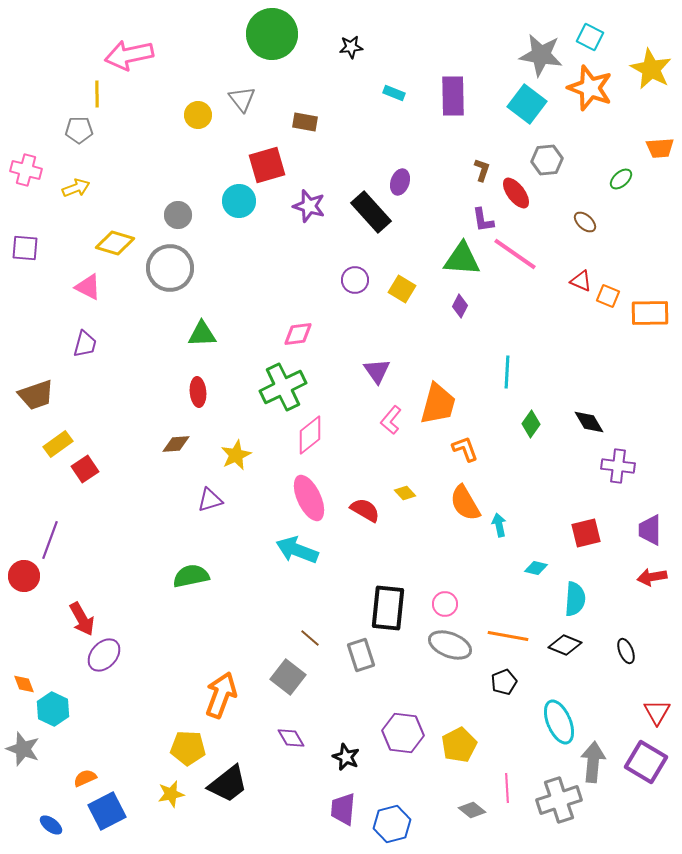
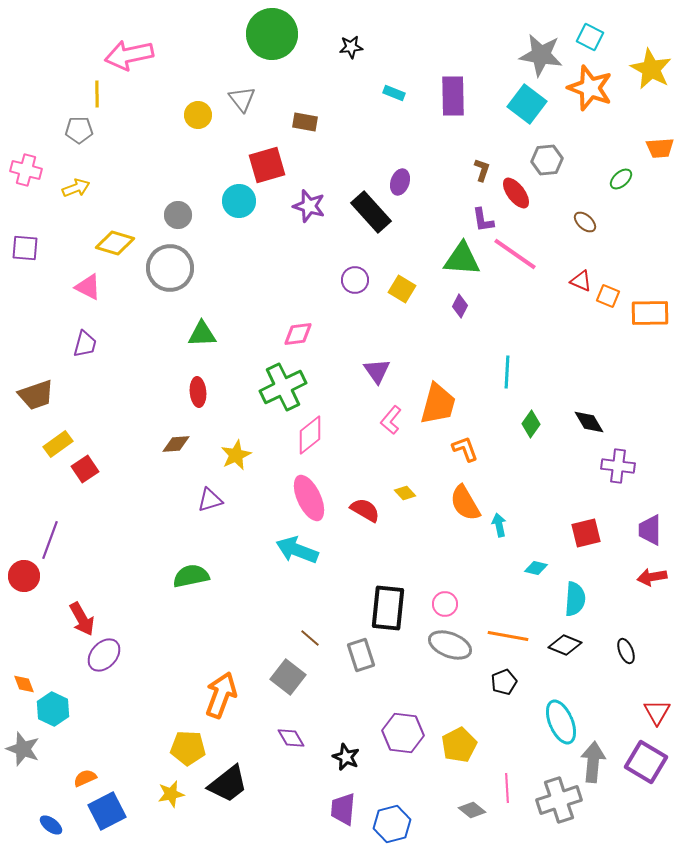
cyan ellipse at (559, 722): moved 2 px right
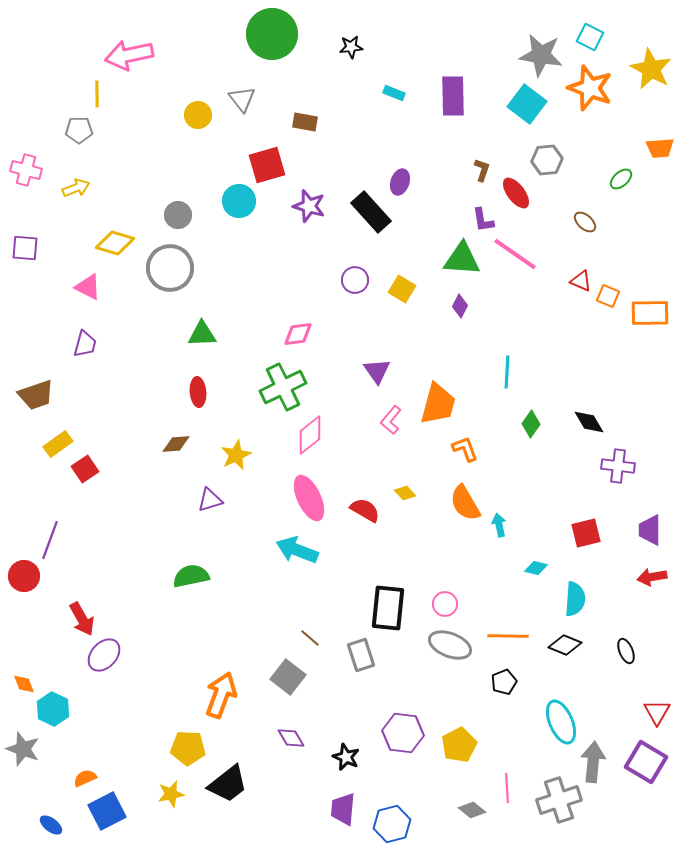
orange line at (508, 636): rotated 9 degrees counterclockwise
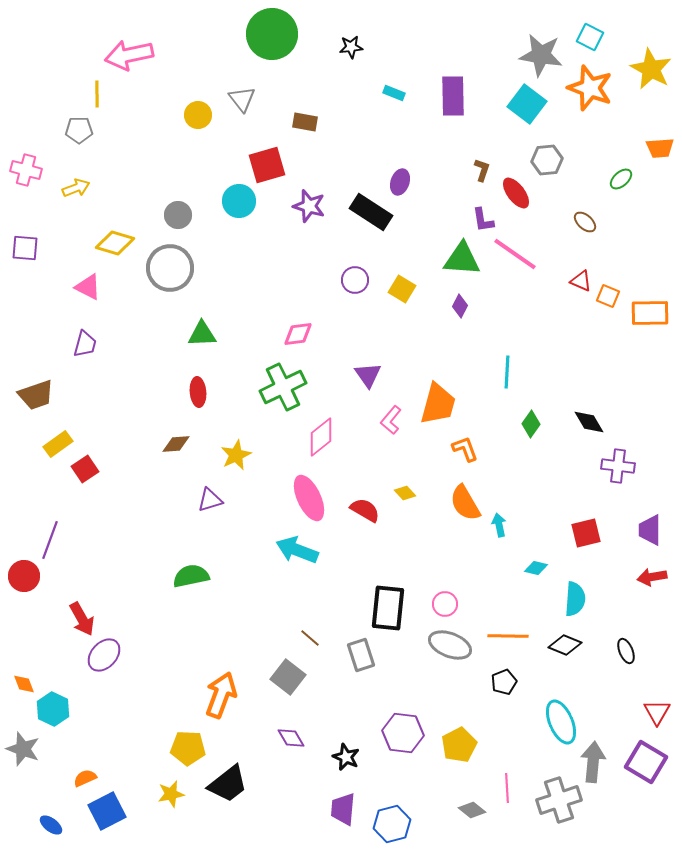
black rectangle at (371, 212): rotated 15 degrees counterclockwise
purple triangle at (377, 371): moved 9 px left, 4 px down
pink diamond at (310, 435): moved 11 px right, 2 px down
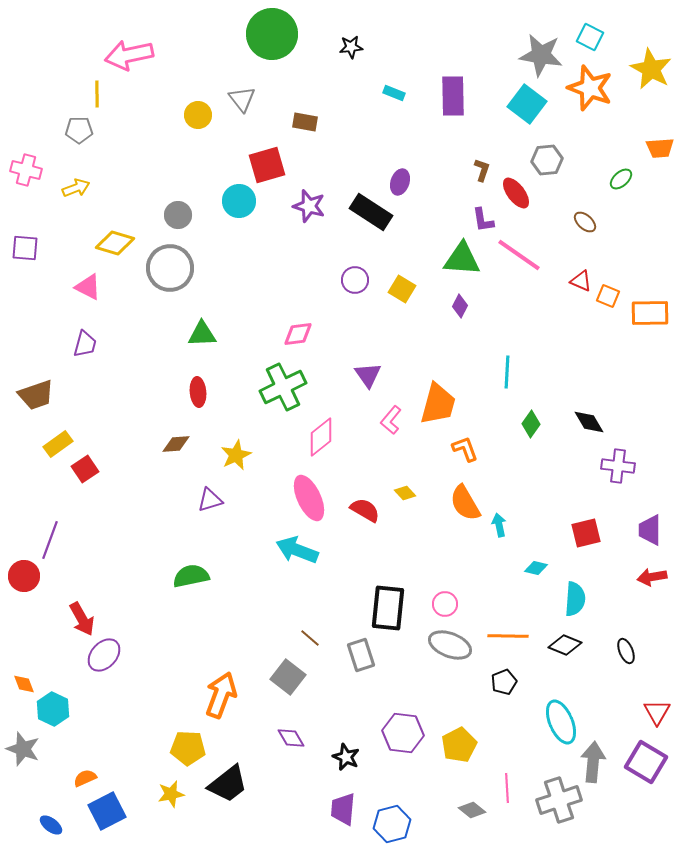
pink line at (515, 254): moved 4 px right, 1 px down
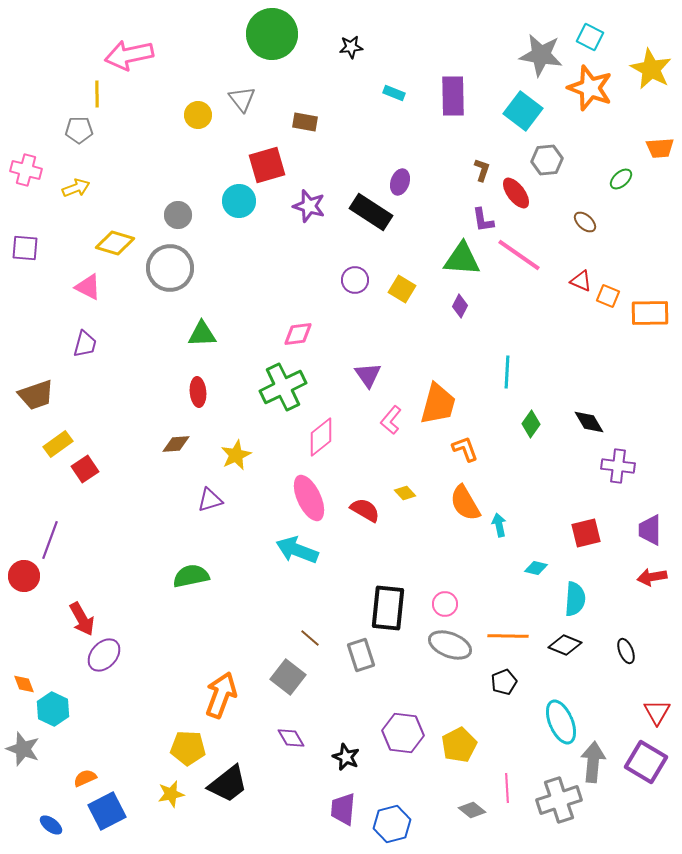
cyan square at (527, 104): moved 4 px left, 7 px down
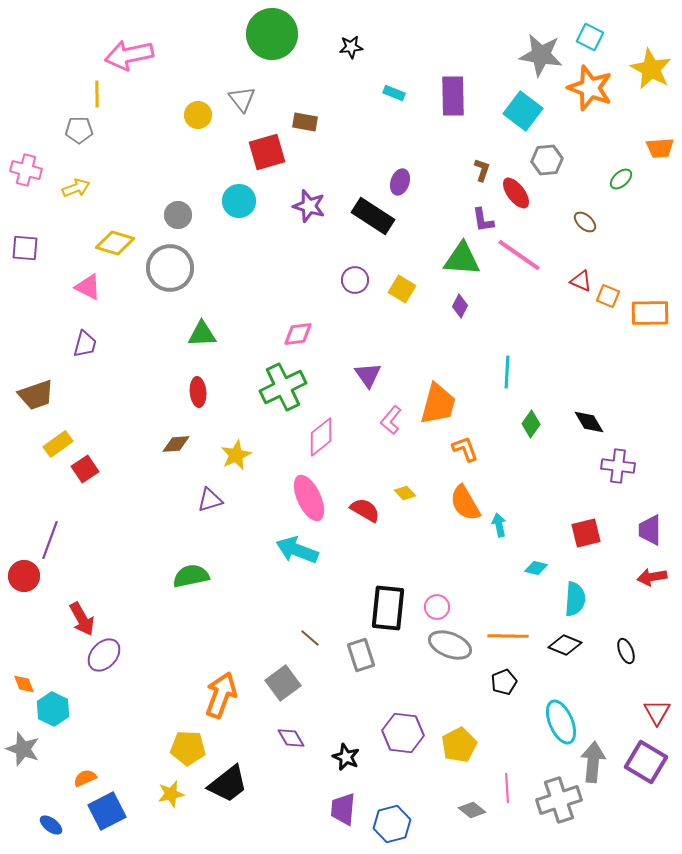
red square at (267, 165): moved 13 px up
black rectangle at (371, 212): moved 2 px right, 4 px down
pink circle at (445, 604): moved 8 px left, 3 px down
gray square at (288, 677): moved 5 px left, 6 px down; rotated 16 degrees clockwise
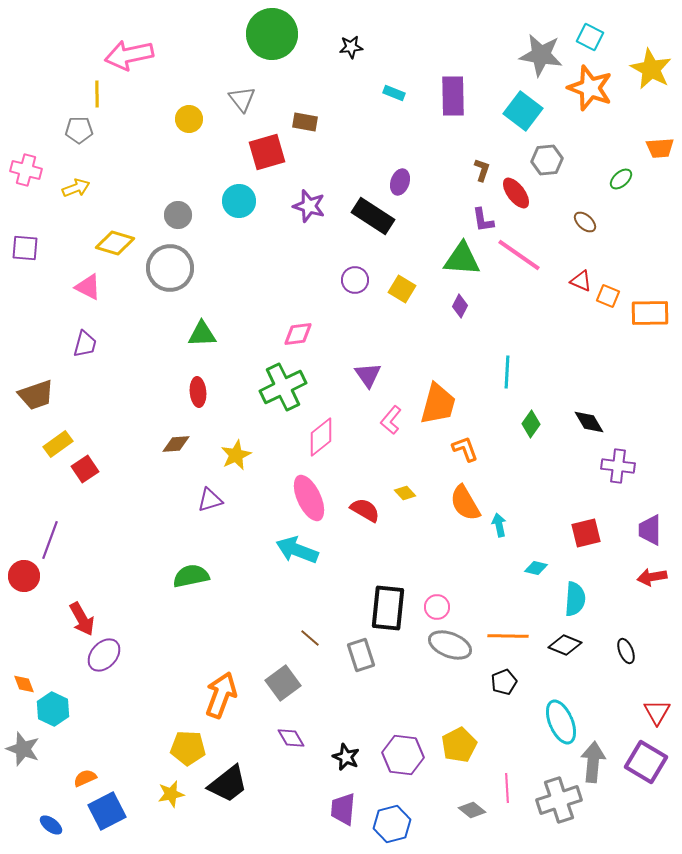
yellow circle at (198, 115): moved 9 px left, 4 px down
purple hexagon at (403, 733): moved 22 px down
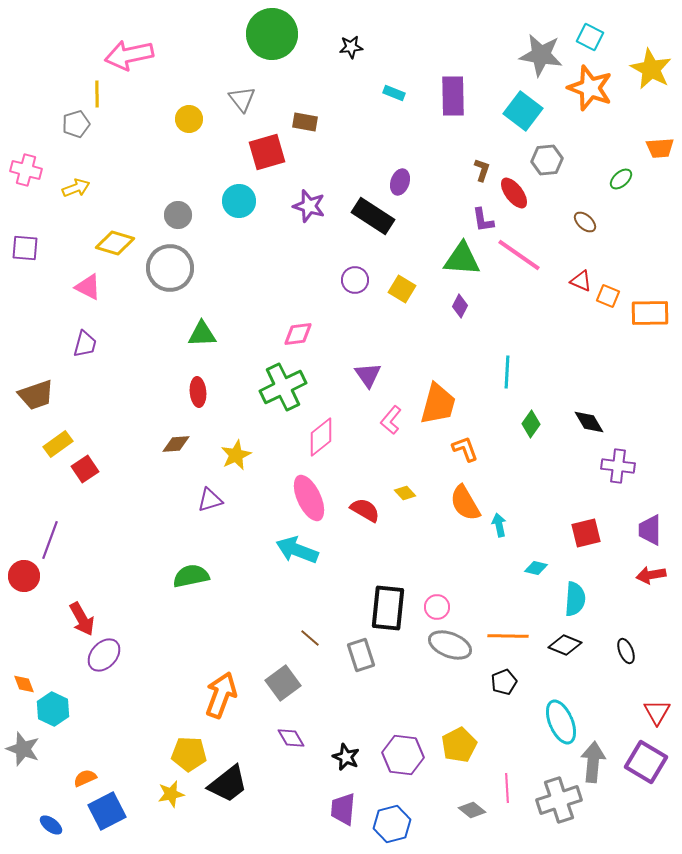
gray pentagon at (79, 130): moved 3 px left, 6 px up; rotated 16 degrees counterclockwise
red ellipse at (516, 193): moved 2 px left
red arrow at (652, 577): moved 1 px left, 2 px up
yellow pentagon at (188, 748): moved 1 px right, 6 px down
